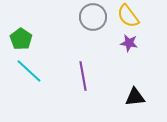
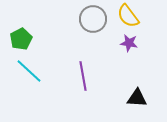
gray circle: moved 2 px down
green pentagon: rotated 10 degrees clockwise
black triangle: moved 2 px right, 1 px down; rotated 10 degrees clockwise
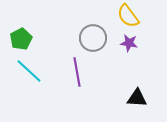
gray circle: moved 19 px down
purple line: moved 6 px left, 4 px up
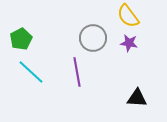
cyan line: moved 2 px right, 1 px down
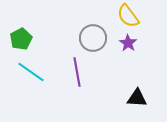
purple star: moved 1 px left; rotated 24 degrees clockwise
cyan line: rotated 8 degrees counterclockwise
